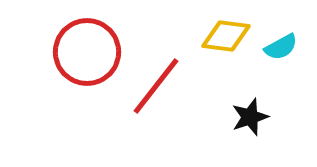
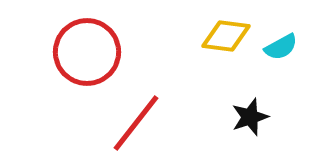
red line: moved 20 px left, 37 px down
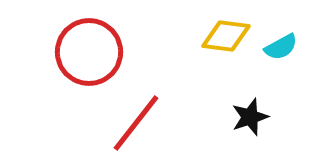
red circle: moved 2 px right
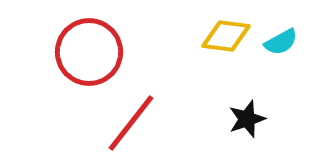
cyan semicircle: moved 5 px up
black star: moved 3 px left, 2 px down
red line: moved 5 px left
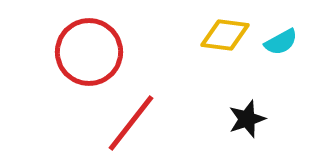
yellow diamond: moved 1 px left, 1 px up
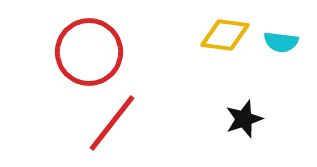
cyan semicircle: rotated 36 degrees clockwise
black star: moved 3 px left
red line: moved 19 px left
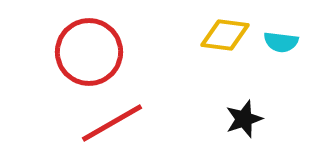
red line: rotated 22 degrees clockwise
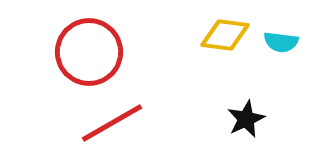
black star: moved 2 px right; rotated 6 degrees counterclockwise
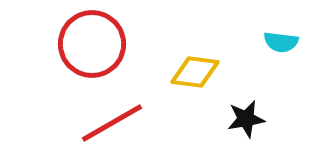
yellow diamond: moved 30 px left, 37 px down
red circle: moved 3 px right, 8 px up
black star: rotated 15 degrees clockwise
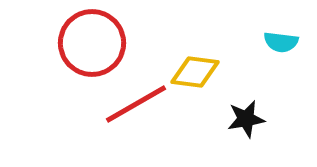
red circle: moved 1 px up
red line: moved 24 px right, 19 px up
